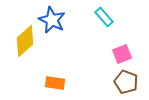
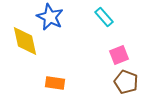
blue star: moved 2 px left, 3 px up
yellow diamond: rotated 60 degrees counterclockwise
pink square: moved 3 px left, 1 px down
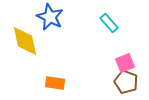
cyan rectangle: moved 5 px right, 6 px down
pink square: moved 6 px right, 8 px down
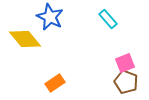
cyan rectangle: moved 1 px left, 4 px up
yellow diamond: moved 2 px up; rotated 28 degrees counterclockwise
orange rectangle: rotated 42 degrees counterclockwise
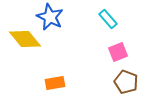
pink square: moved 7 px left, 11 px up
orange rectangle: rotated 24 degrees clockwise
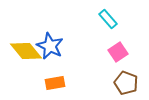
blue star: moved 29 px down
yellow diamond: moved 1 px right, 12 px down
pink square: rotated 12 degrees counterclockwise
brown pentagon: moved 1 px down
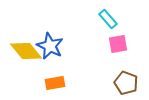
pink square: moved 8 px up; rotated 24 degrees clockwise
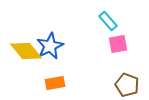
cyan rectangle: moved 2 px down
blue star: rotated 20 degrees clockwise
brown pentagon: moved 1 px right, 2 px down
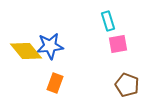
cyan rectangle: rotated 24 degrees clockwise
blue star: rotated 20 degrees clockwise
orange rectangle: rotated 60 degrees counterclockwise
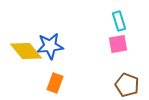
cyan rectangle: moved 11 px right
